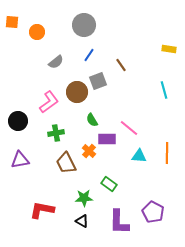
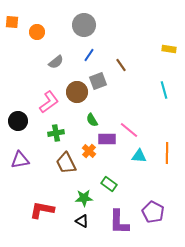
pink line: moved 2 px down
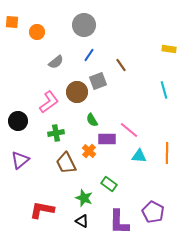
purple triangle: rotated 30 degrees counterclockwise
green star: rotated 24 degrees clockwise
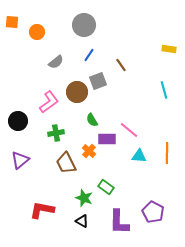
green rectangle: moved 3 px left, 3 px down
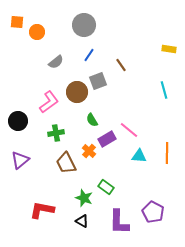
orange square: moved 5 px right
purple rectangle: rotated 30 degrees counterclockwise
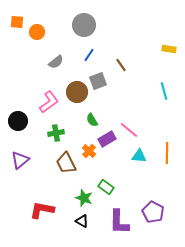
cyan line: moved 1 px down
